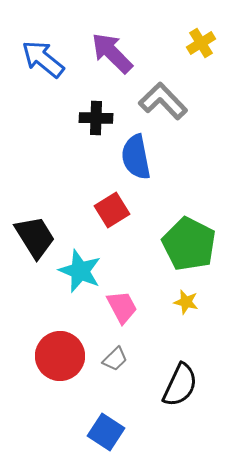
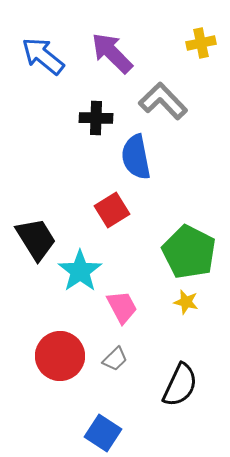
yellow cross: rotated 20 degrees clockwise
blue arrow: moved 3 px up
black trapezoid: moved 1 px right, 2 px down
green pentagon: moved 8 px down
cyan star: rotated 15 degrees clockwise
blue square: moved 3 px left, 1 px down
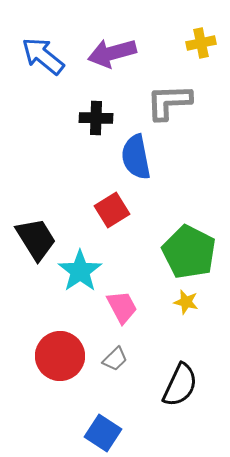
purple arrow: rotated 60 degrees counterclockwise
gray L-shape: moved 6 px right, 1 px down; rotated 48 degrees counterclockwise
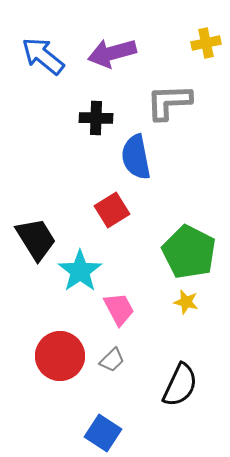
yellow cross: moved 5 px right
pink trapezoid: moved 3 px left, 2 px down
gray trapezoid: moved 3 px left, 1 px down
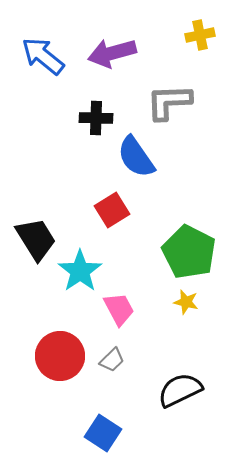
yellow cross: moved 6 px left, 8 px up
blue semicircle: rotated 24 degrees counterclockwise
black semicircle: moved 5 px down; rotated 141 degrees counterclockwise
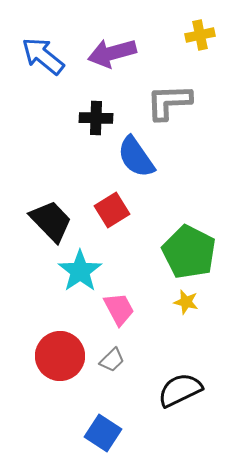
black trapezoid: moved 15 px right, 18 px up; rotated 12 degrees counterclockwise
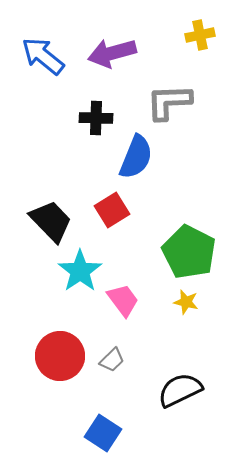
blue semicircle: rotated 123 degrees counterclockwise
pink trapezoid: moved 4 px right, 9 px up; rotated 9 degrees counterclockwise
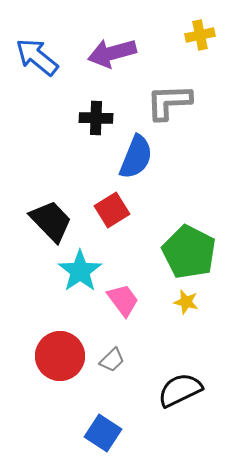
blue arrow: moved 6 px left, 1 px down
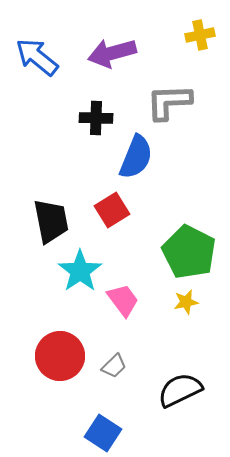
black trapezoid: rotated 33 degrees clockwise
yellow star: rotated 25 degrees counterclockwise
gray trapezoid: moved 2 px right, 6 px down
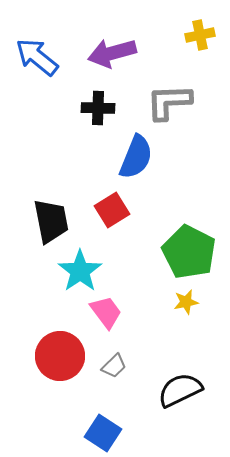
black cross: moved 2 px right, 10 px up
pink trapezoid: moved 17 px left, 12 px down
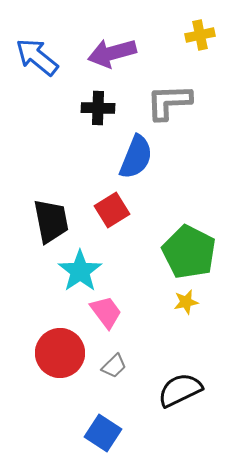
red circle: moved 3 px up
